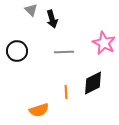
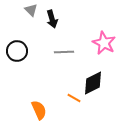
orange line: moved 8 px right, 6 px down; rotated 56 degrees counterclockwise
orange semicircle: rotated 96 degrees counterclockwise
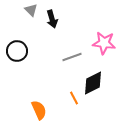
pink star: rotated 20 degrees counterclockwise
gray line: moved 8 px right, 5 px down; rotated 18 degrees counterclockwise
orange line: rotated 32 degrees clockwise
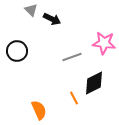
black arrow: rotated 48 degrees counterclockwise
black diamond: moved 1 px right
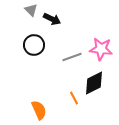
pink star: moved 3 px left, 6 px down
black circle: moved 17 px right, 6 px up
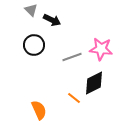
black arrow: moved 1 px down
orange line: rotated 24 degrees counterclockwise
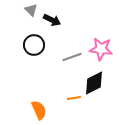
orange line: rotated 48 degrees counterclockwise
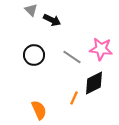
black circle: moved 10 px down
gray line: rotated 54 degrees clockwise
orange line: rotated 56 degrees counterclockwise
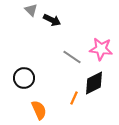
black circle: moved 10 px left, 23 px down
